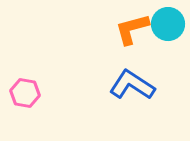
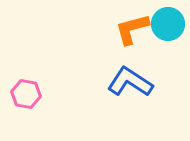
blue L-shape: moved 2 px left, 3 px up
pink hexagon: moved 1 px right, 1 px down
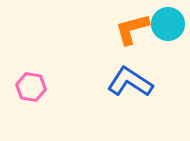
pink hexagon: moved 5 px right, 7 px up
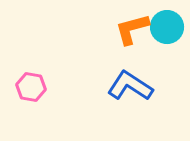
cyan circle: moved 1 px left, 3 px down
blue L-shape: moved 4 px down
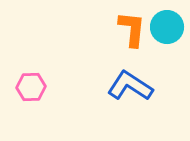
orange L-shape: rotated 111 degrees clockwise
pink hexagon: rotated 12 degrees counterclockwise
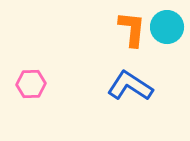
pink hexagon: moved 3 px up
